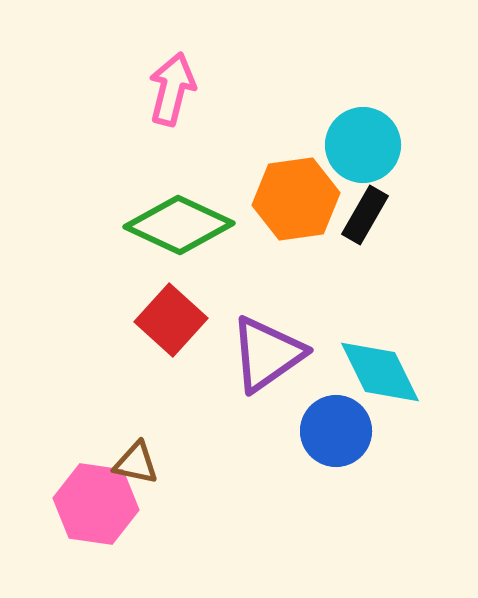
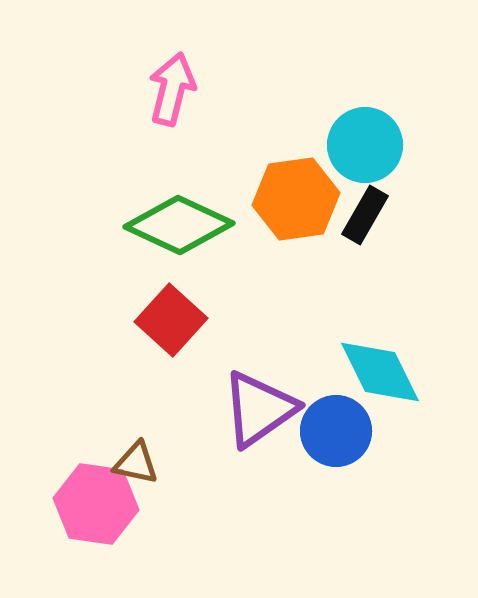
cyan circle: moved 2 px right
purple triangle: moved 8 px left, 55 px down
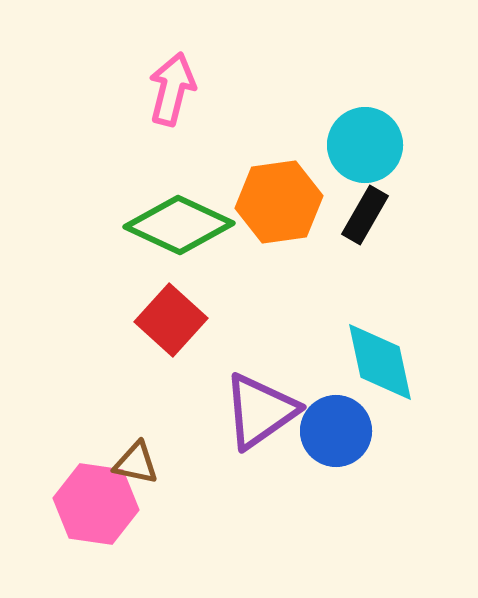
orange hexagon: moved 17 px left, 3 px down
cyan diamond: moved 10 px up; rotated 14 degrees clockwise
purple triangle: moved 1 px right, 2 px down
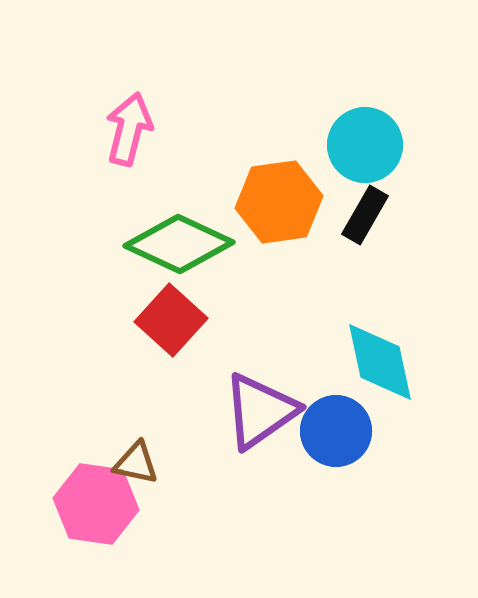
pink arrow: moved 43 px left, 40 px down
green diamond: moved 19 px down
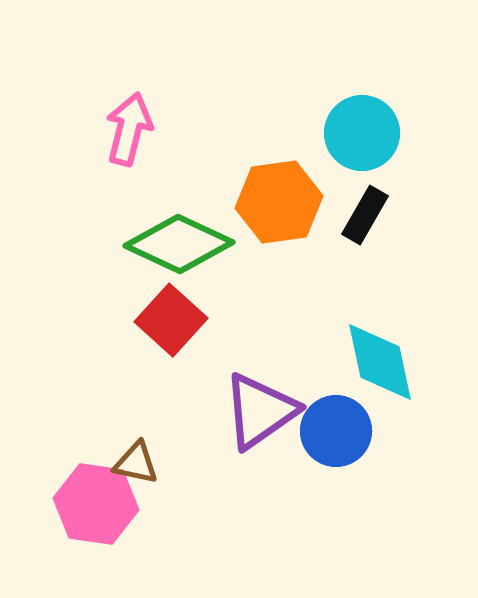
cyan circle: moved 3 px left, 12 px up
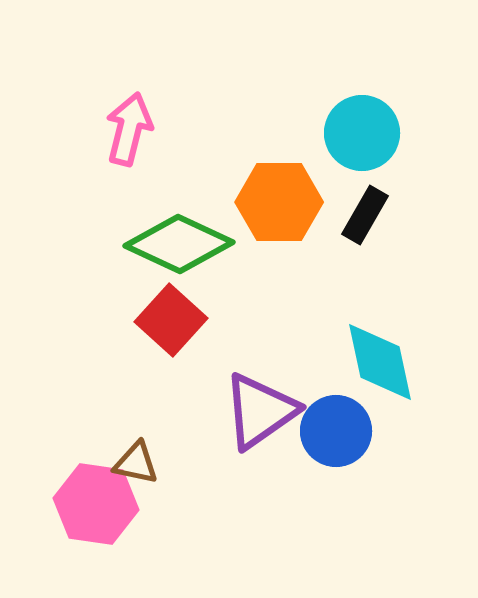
orange hexagon: rotated 8 degrees clockwise
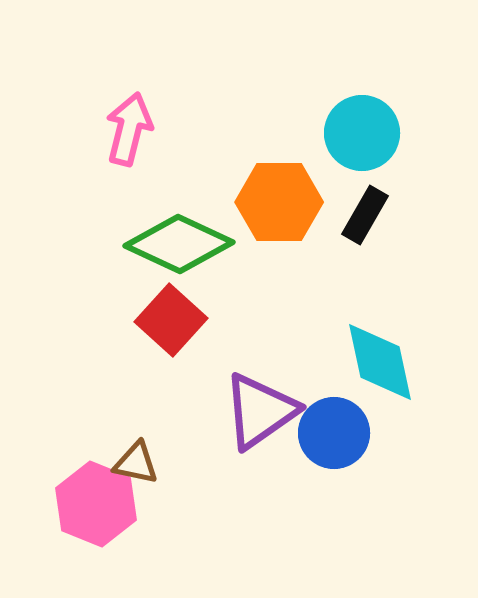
blue circle: moved 2 px left, 2 px down
pink hexagon: rotated 14 degrees clockwise
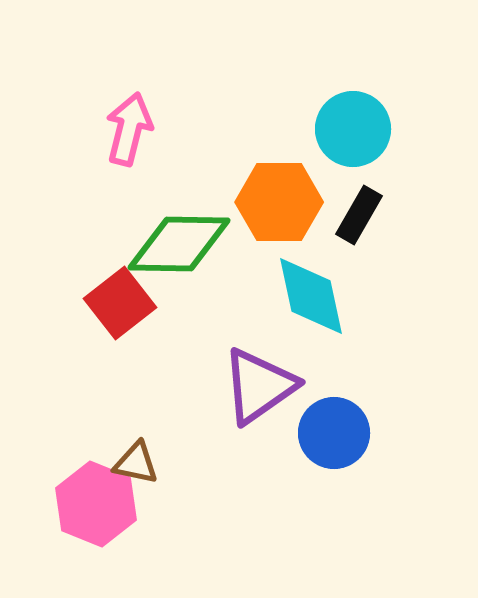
cyan circle: moved 9 px left, 4 px up
black rectangle: moved 6 px left
green diamond: rotated 24 degrees counterclockwise
red square: moved 51 px left, 17 px up; rotated 10 degrees clockwise
cyan diamond: moved 69 px left, 66 px up
purple triangle: moved 1 px left, 25 px up
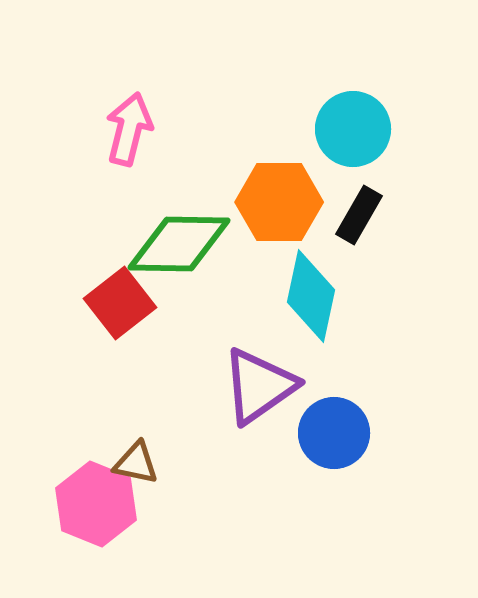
cyan diamond: rotated 24 degrees clockwise
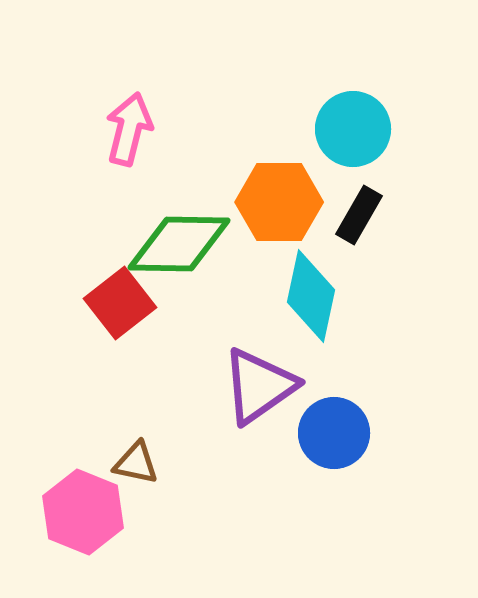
pink hexagon: moved 13 px left, 8 px down
